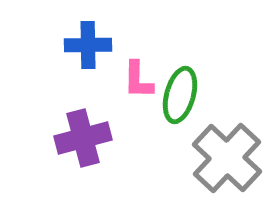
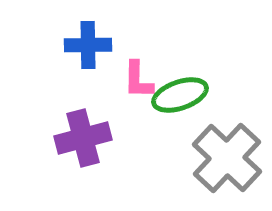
green ellipse: rotated 56 degrees clockwise
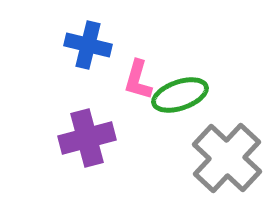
blue cross: rotated 15 degrees clockwise
pink L-shape: rotated 15 degrees clockwise
purple cross: moved 4 px right
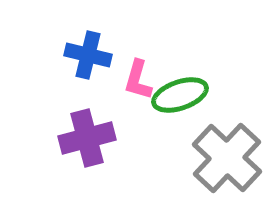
blue cross: moved 10 px down
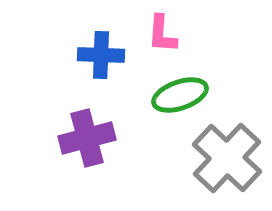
blue cross: moved 13 px right; rotated 12 degrees counterclockwise
pink L-shape: moved 24 px right, 46 px up; rotated 12 degrees counterclockwise
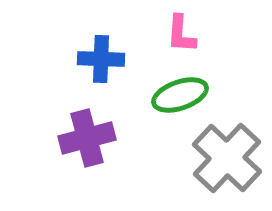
pink L-shape: moved 19 px right
blue cross: moved 4 px down
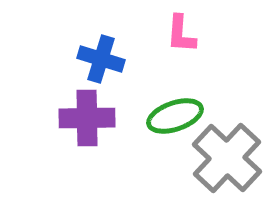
blue cross: rotated 15 degrees clockwise
green ellipse: moved 5 px left, 21 px down
purple cross: moved 20 px up; rotated 14 degrees clockwise
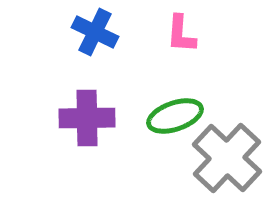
blue cross: moved 6 px left, 27 px up; rotated 9 degrees clockwise
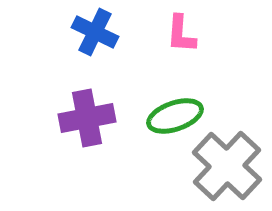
purple cross: rotated 10 degrees counterclockwise
gray cross: moved 8 px down
